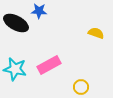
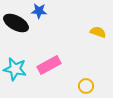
yellow semicircle: moved 2 px right, 1 px up
yellow circle: moved 5 px right, 1 px up
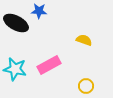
yellow semicircle: moved 14 px left, 8 px down
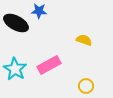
cyan star: rotated 20 degrees clockwise
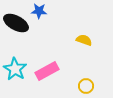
pink rectangle: moved 2 px left, 6 px down
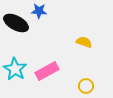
yellow semicircle: moved 2 px down
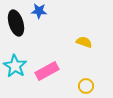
black ellipse: rotated 45 degrees clockwise
cyan star: moved 3 px up
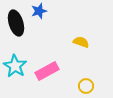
blue star: rotated 21 degrees counterclockwise
yellow semicircle: moved 3 px left
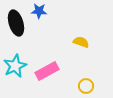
blue star: rotated 21 degrees clockwise
cyan star: rotated 15 degrees clockwise
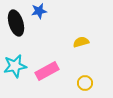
blue star: rotated 14 degrees counterclockwise
yellow semicircle: rotated 35 degrees counterclockwise
cyan star: rotated 15 degrees clockwise
yellow circle: moved 1 px left, 3 px up
